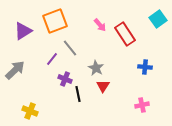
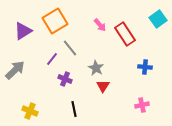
orange square: rotated 10 degrees counterclockwise
black line: moved 4 px left, 15 px down
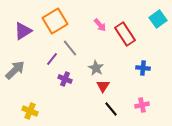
blue cross: moved 2 px left, 1 px down
black line: moved 37 px right; rotated 28 degrees counterclockwise
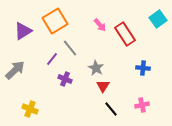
yellow cross: moved 2 px up
